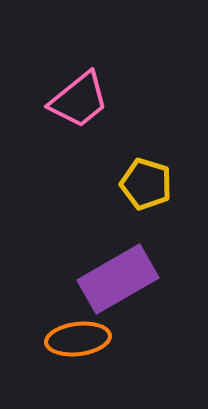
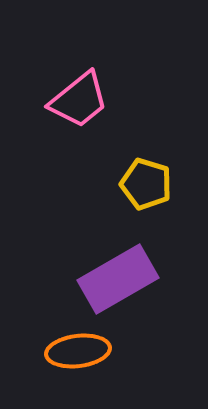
orange ellipse: moved 12 px down
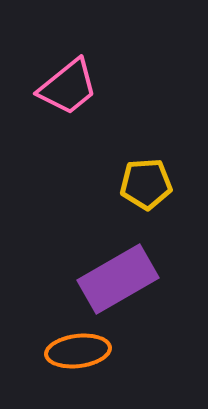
pink trapezoid: moved 11 px left, 13 px up
yellow pentagon: rotated 21 degrees counterclockwise
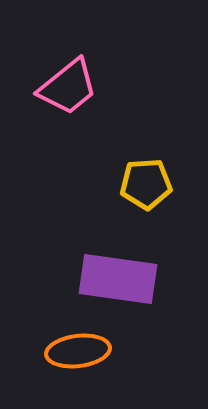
purple rectangle: rotated 38 degrees clockwise
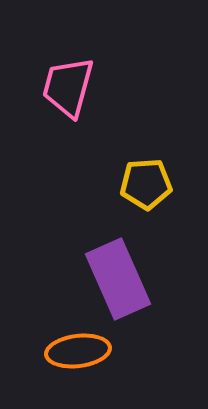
pink trapezoid: rotated 144 degrees clockwise
purple rectangle: rotated 58 degrees clockwise
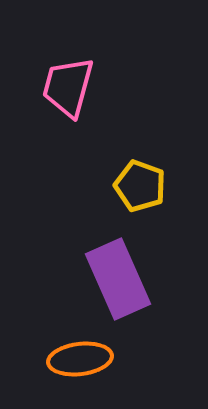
yellow pentagon: moved 6 px left, 2 px down; rotated 24 degrees clockwise
orange ellipse: moved 2 px right, 8 px down
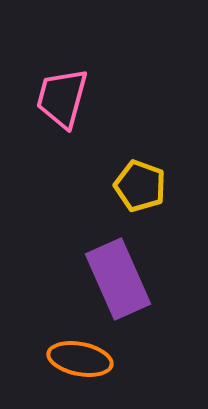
pink trapezoid: moved 6 px left, 11 px down
orange ellipse: rotated 18 degrees clockwise
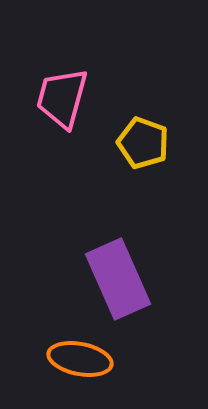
yellow pentagon: moved 3 px right, 43 px up
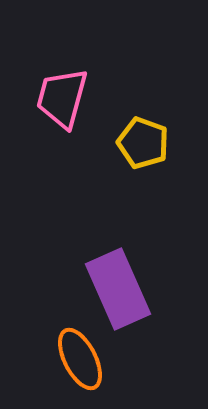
purple rectangle: moved 10 px down
orange ellipse: rotated 52 degrees clockwise
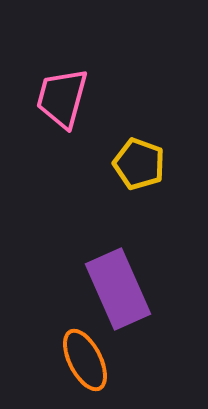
yellow pentagon: moved 4 px left, 21 px down
orange ellipse: moved 5 px right, 1 px down
